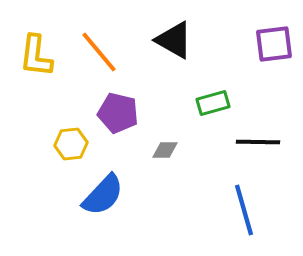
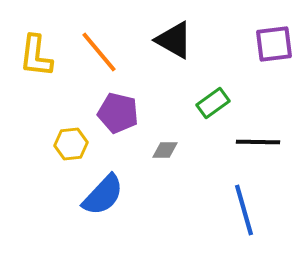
green rectangle: rotated 20 degrees counterclockwise
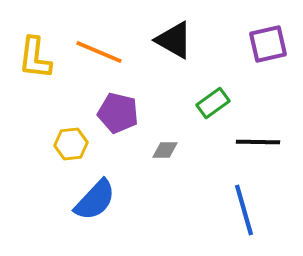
purple square: moved 6 px left; rotated 6 degrees counterclockwise
orange line: rotated 27 degrees counterclockwise
yellow L-shape: moved 1 px left, 2 px down
blue semicircle: moved 8 px left, 5 px down
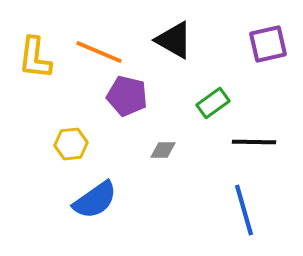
purple pentagon: moved 9 px right, 17 px up
black line: moved 4 px left
gray diamond: moved 2 px left
blue semicircle: rotated 12 degrees clockwise
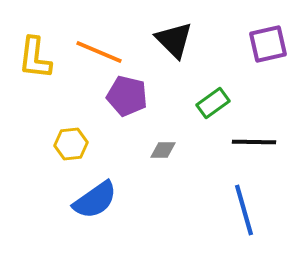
black triangle: rotated 15 degrees clockwise
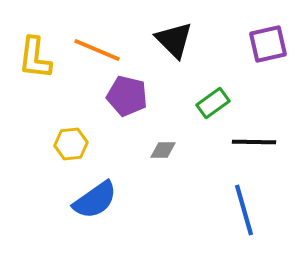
orange line: moved 2 px left, 2 px up
